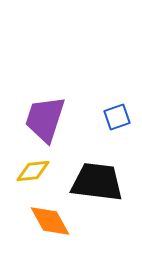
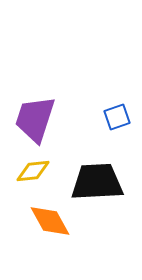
purple trapezoid: moved 10 px left
black trapezoid: rotated 10 degrees counterclockwise
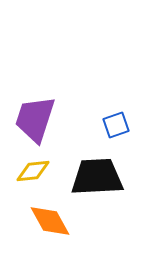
blue square: moved 1 px left, 8 px down
black trapezoid: moved 5 px up
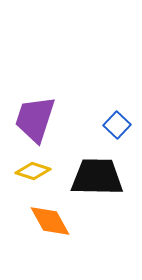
blue square: moved 1 px right; rotated 28 degrees counterclockwise
yellow diamond: rotated 24 degrees clockwise
black trapezoid: rotated 4 degrees clockwise
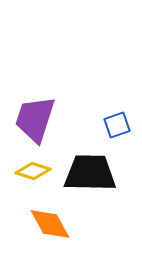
blue square: rotated 28 degrees clockwise
black trapezoid: moved 7 px left, 4 px up
orange diamond: moved 3 px down
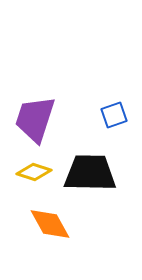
blue square: moved 3 px left, 10 px up
yellow diamond: moved 1 px right, 1 px down
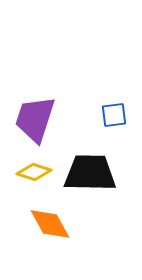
blue square: rotated 12 degrees clockwise
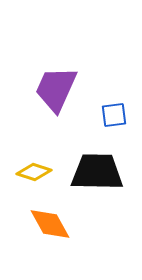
purple trapezoid: moved 21 px right, 30 px up; rotated 6 degrees clockwise
black trapezoid: moved 7 px right, 1 px up
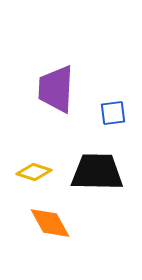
purple trapezoid: rotated 21 degrees counterclockwise
blue square: moved 1 px left, 2 px up
orange diamond: moved 1 px up
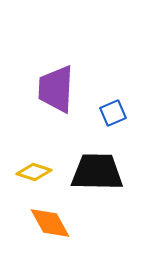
blue square: rotated 16 degrees counterclockwise
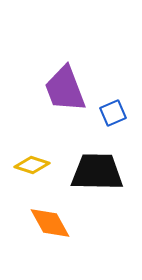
purple trapezoid: moved 9 px right; rotated 24 degrees counterclockwise
yellow diamond: moved 2 px left, 7 px up
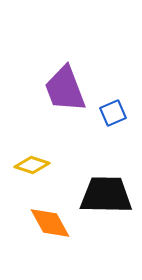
black trapezoid: moved 9 px right, 23 px down
